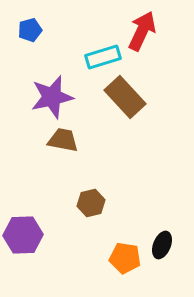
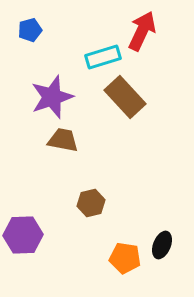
purple star: rotated 6 degrees counterclockwise
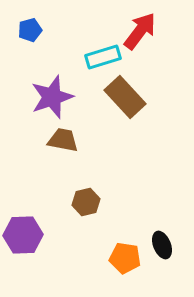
red arrow: moved 2 px left; rotated 12 degrees clockwise
brown hexagon: moved 5 px left, 1 px up
black ellipse: rotated 44 degrees counterclockwise
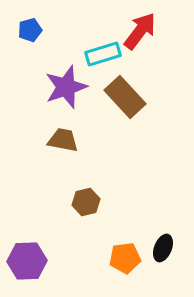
cyan rectangle: moved 3 px up
purple star: moved 14 px right, 10 px up
purple hexagon: moved 4 px right, 26 px down
black ellipse: moved 1 px right, 3 px down; rotated 44 degrees clockwise
orange pentagon: rotated 16 degrees counterclockwise
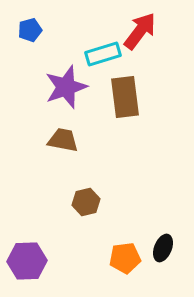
brown rectangle: rotated 36 degrees clockwise
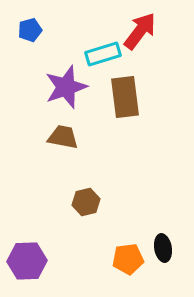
brown trapezoid: moved 3 px up
black ellipse: rotated 32 degrees counterclockwise
orange pentagon: moved 3 px right, 1 px down
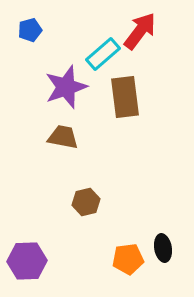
cyan rectangle: rotated 24 degrees counterclockwise
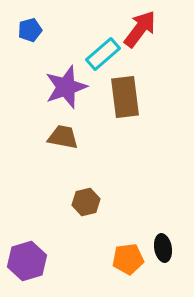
red arrow: moved 2 px up
purple hexagon: rotated 15 degrees counterclockwise
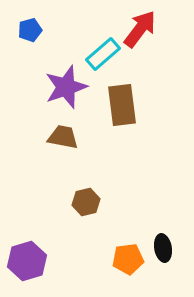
brown rectangle: moved 3 px left, 8 px down
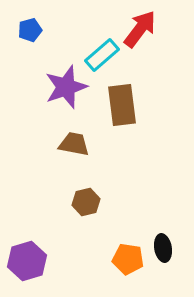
cyan rectangle: moved 1 px left, 1 px down
brown trapezoid: moved 11 px right, 7 px down
orange pentagon: rotated 16 degrees clockwise
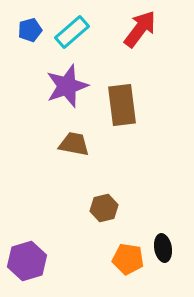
cyan rectangle: moved 30 px left, 23 px up
purple star: moved 1 px right, 1 px up
brown hexagon: moved 18 px right, 6 px down
